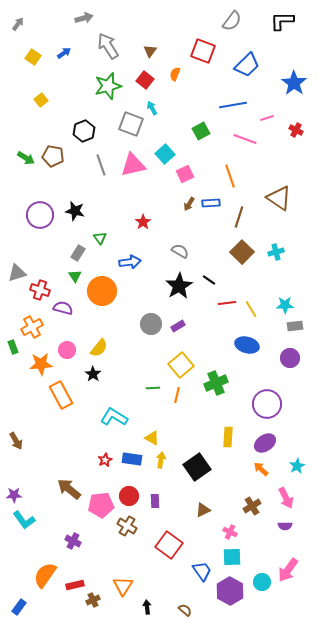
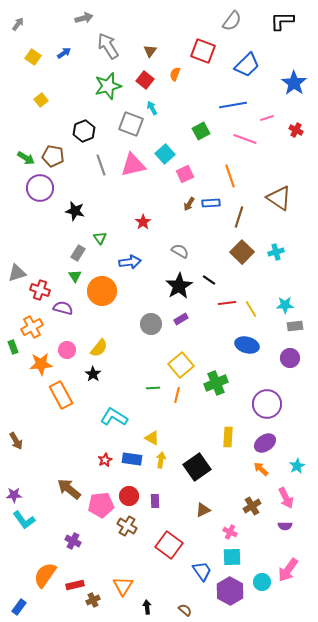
purple circle at (40, 215): moved 27 px up
purple rectangle at (178, 326): moved 3 px right, 7 px up
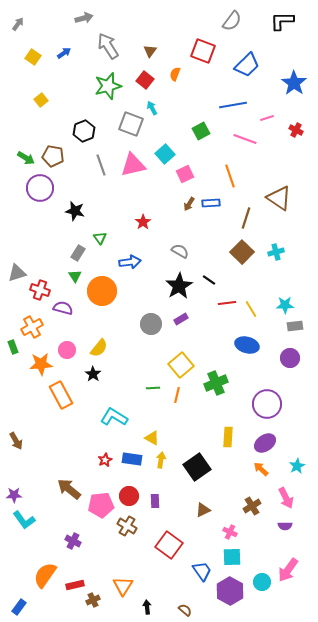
brown line at (239, 217): moved 7 px right, 1 px down
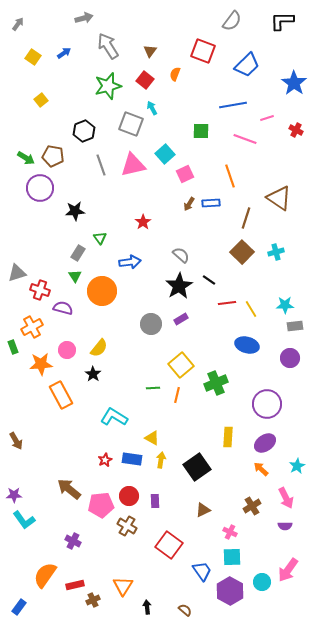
green square at (201, 131): rotated 30 degrees clockwise
black star at (75, 211): rotated 18 degrees counterclockwise
gray semicircle at (180, 251): moved 1 px right, 4 px down; rotated 12 degrees clockwise
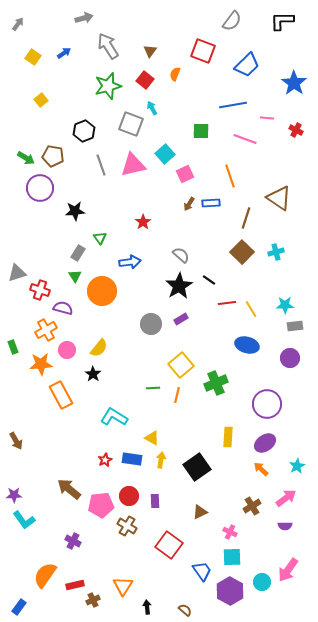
pink line at (267, 118): rotated 24 degrees clockwise
orange cross at (32, 327): moved 14 px right, 3 px down
pink arrow at (286, 498): rotated 100 degrees counterclockwise
brown triangle at (203, 510): moved 3 px left, 2 px down
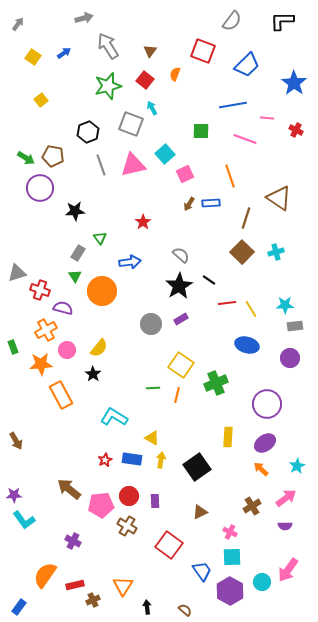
black hexagon at (84, 131): moved 4 px right, 1 px down
yellow square at (181, 365): rotated 15 degrees counterclockwise
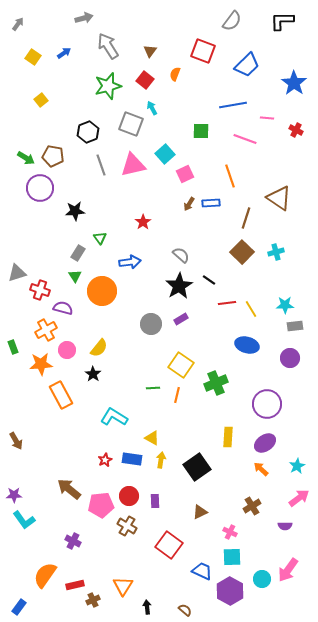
pink arrow at (286, 498): moved 13 px right
blue trapezoid at (202, 571): rotated 30 degrees counterclockwise
cyan circle at (262, 582): moved 3 px up
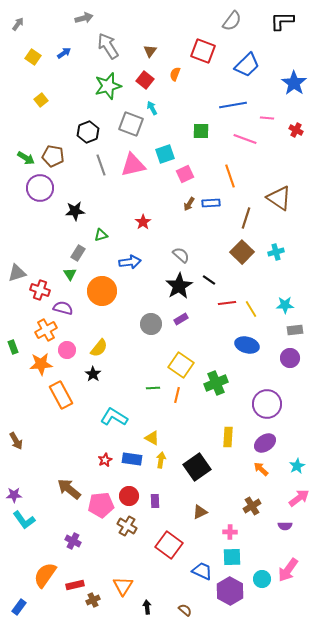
cyan square at (165, 154): rotated 24 degrees clockwise
green triangle at (100, 238): moved 1 px right, 3 px up; rotated 48 degrees clockwise
green triangle at (75, 276): moved 5 px left, 2 px up
gray rectangle at (295, 326): moved 4 px down
pink cross at (230, 532): rotated 24 degrees counterclockwise
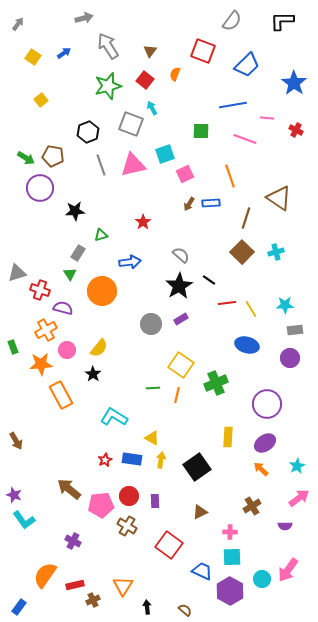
purple star at (14, 495): rotated 21 degrees clockwise
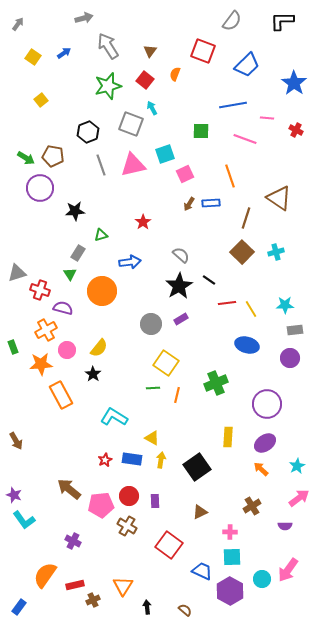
yellow square at (181, 365): moved 15 px left, 2 px up
